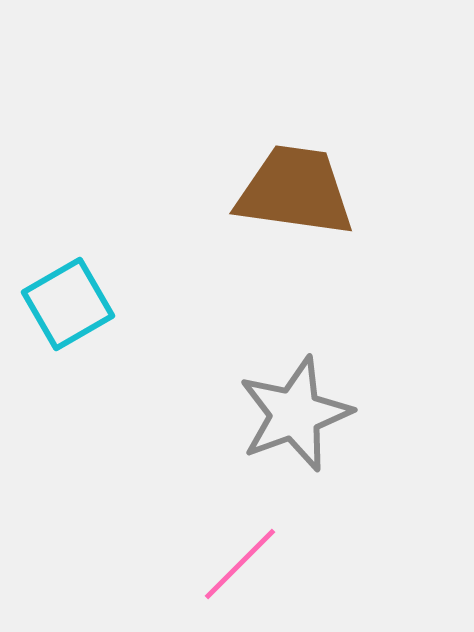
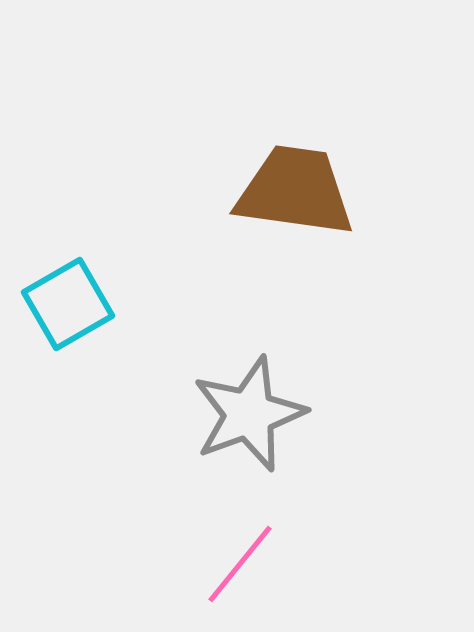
gray star: moved 46 px left
pink line: rotated 6 degrees counterclockwise
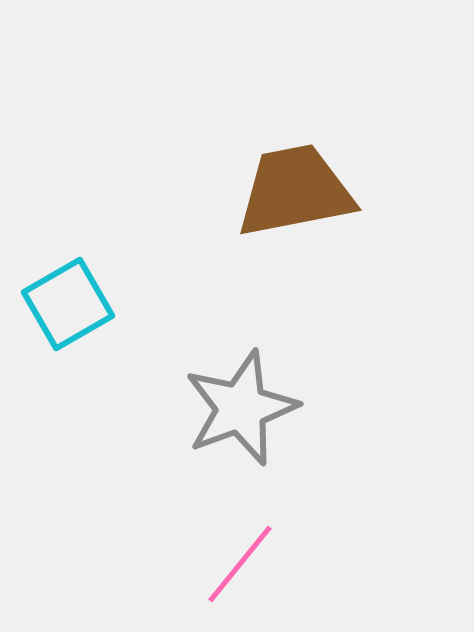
brown trapezoid: rotated 19 degrees counterclockwise
gray star: moved 8 px left, 6 px up
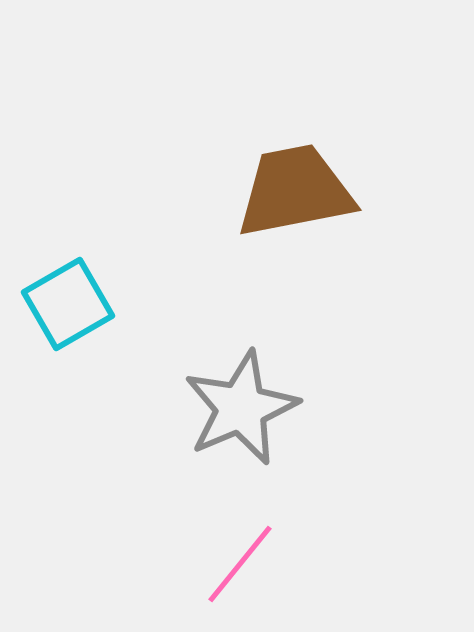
gray star: rotated 3 degrees counterclockwise
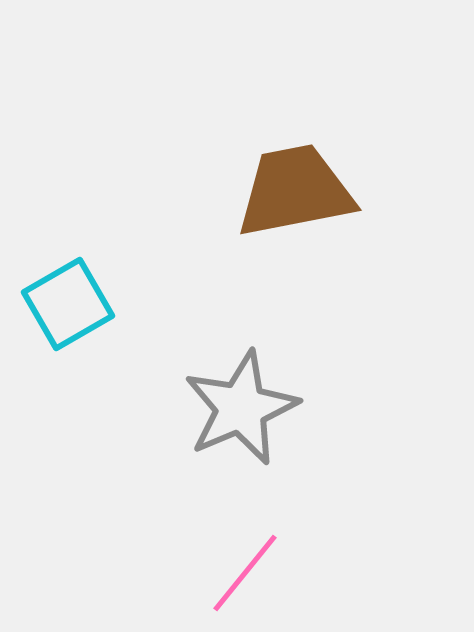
pink line: moved 5 px right, 9 px down
